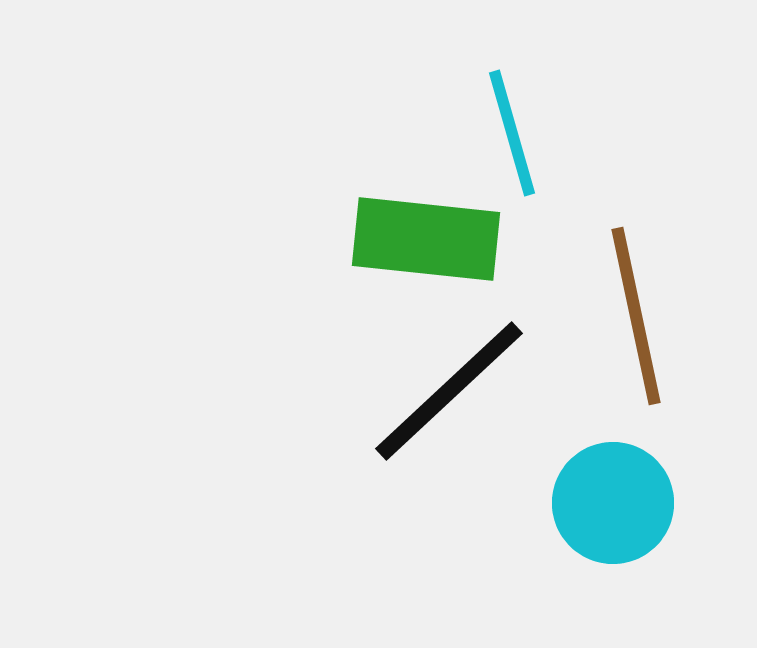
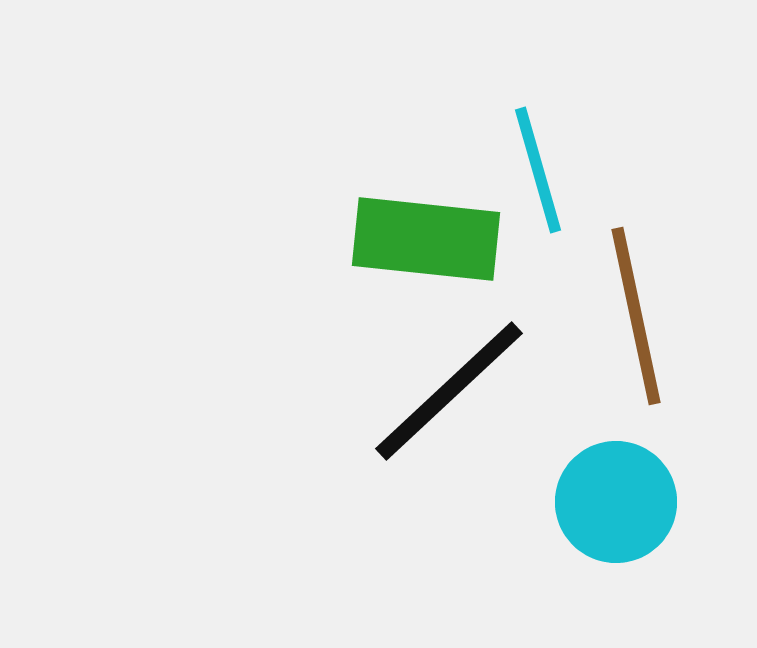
cyan line: moved 26 px right, 37 px down
cyan circle: moved 3 px right, 1 px up
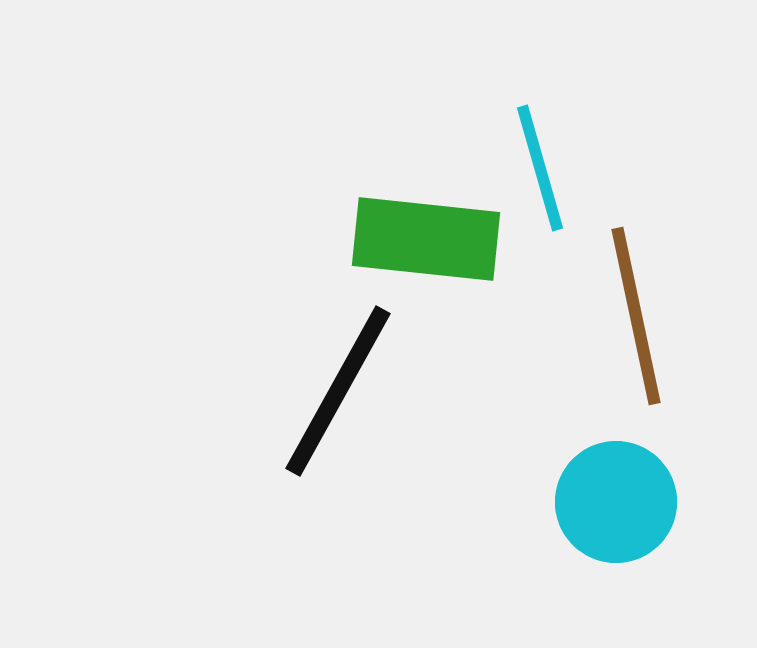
cyan line: moved 2 px right, 2 px up
black line: moved 111 px left; rotated 18 degrees counterclockwise
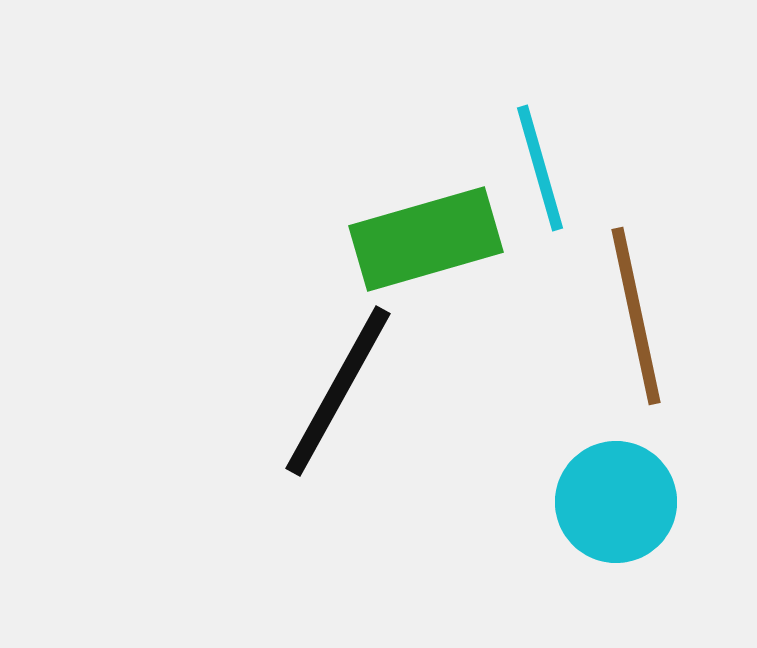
green rectangle: rotated 22 degrees counterclockwise
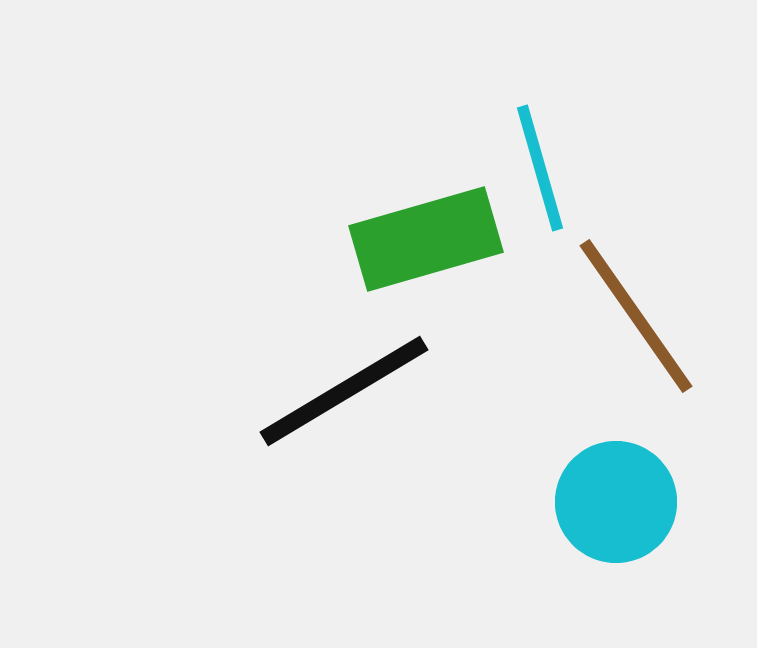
brown line: rotated 23 degrees counterclockwise
black line: moved 6 px right; rotated 30 degrees clockwise
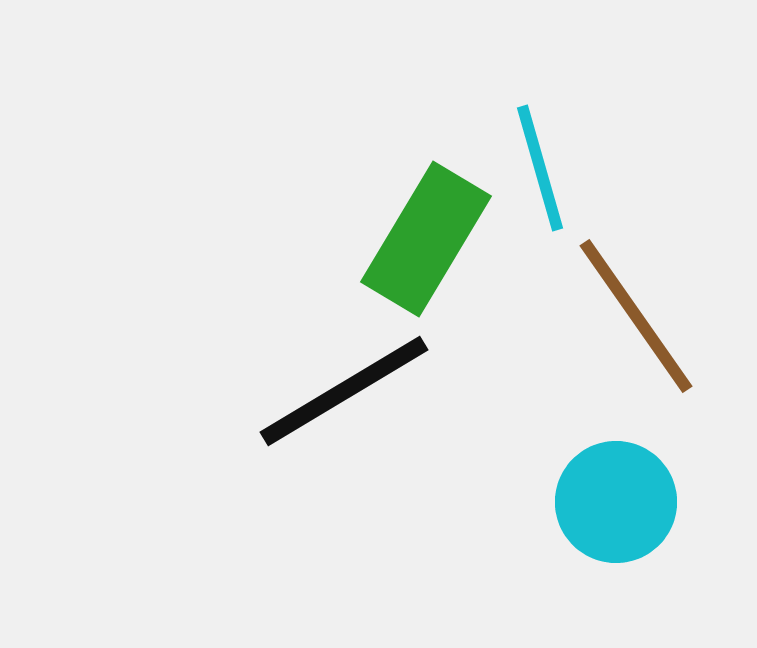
green rectangle: rotated 43 degrees counterclockwise
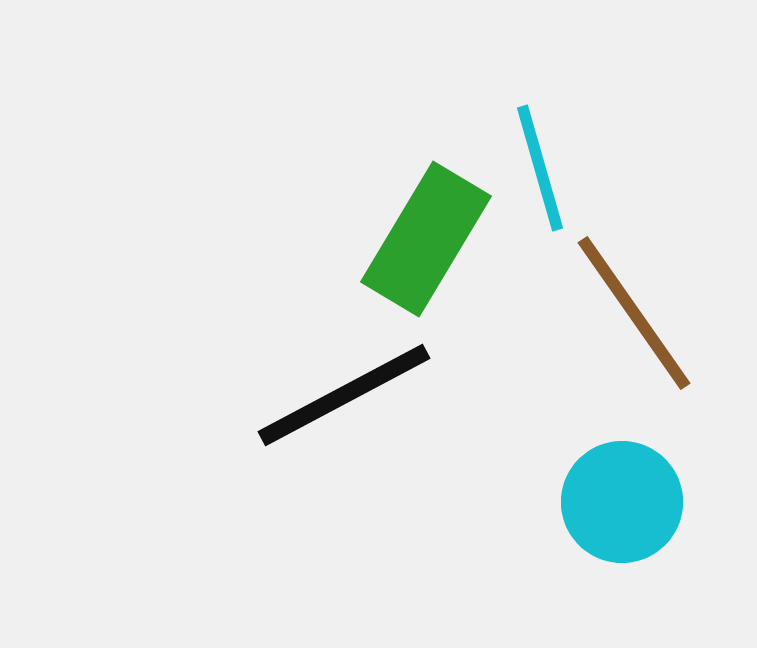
brown line: moved 2 px left, 3 px up
black line: moved 4 px down; rotated 3 degrees clockwise
cyan circle: moved 6 px right
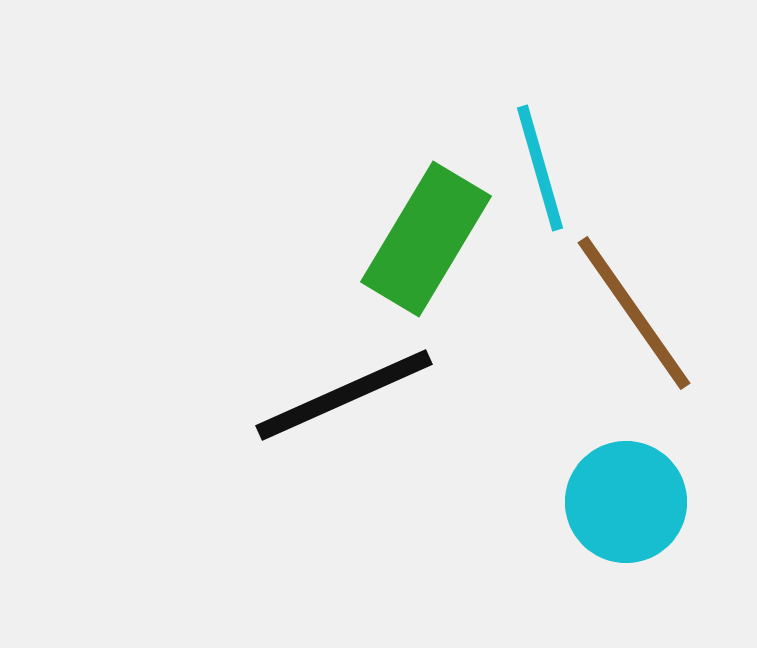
black line: rotated 4 degrees clockwise
cyan circle: moved 4 px right
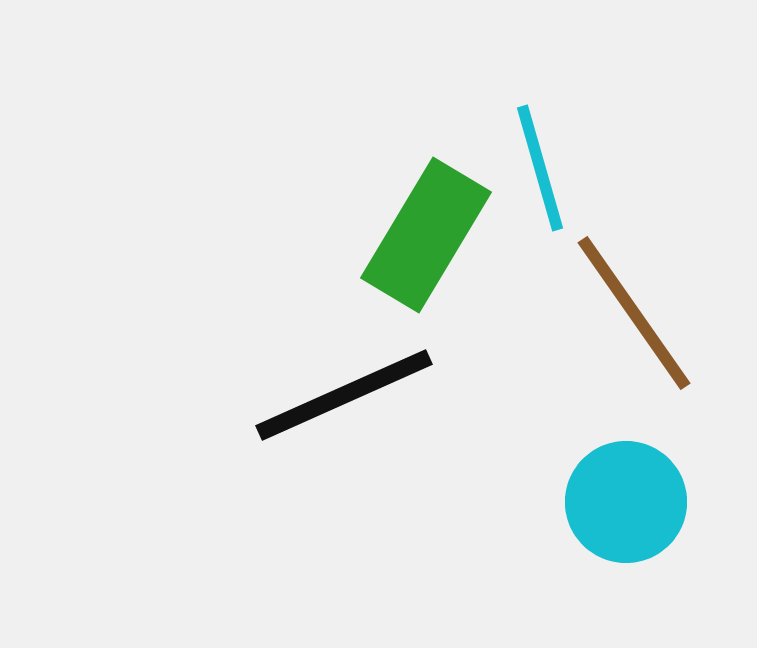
green rectangle: moved 4 px up
